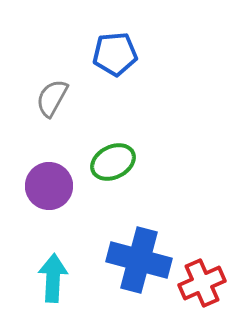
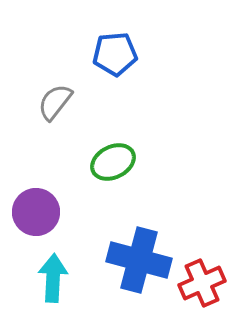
gray semicircle: moved 3 px right, 4 px down; rotated 9 degrees clockwise
purple circle: moved 13 px left, 26 px down
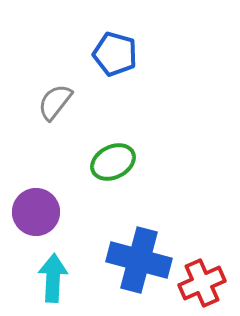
blue pentagon: rotated 21 degrees clockwise
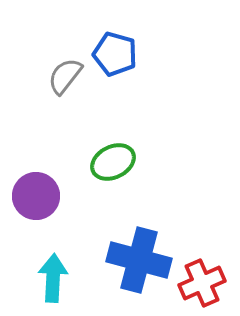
gray semicircle: moved 10 px right, 26 px up
purple circle: moved 16 px up
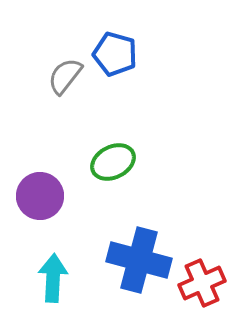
purple circle: moved 4 px right
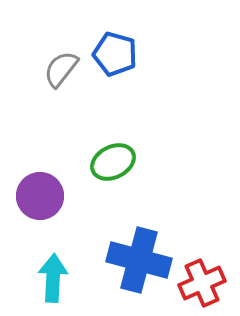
gray semicircle: moved 4 px left, 7 px up
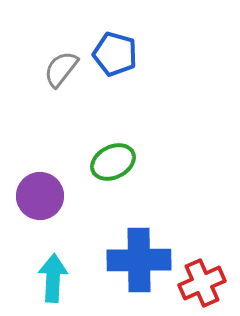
blue cross: rotated 16 degrees counterclockwise
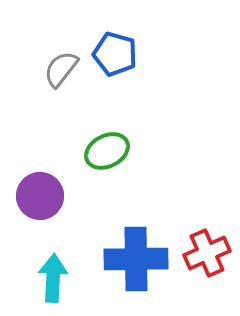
green ellipse: moved 6 px left, 11 px up
blue cross: moved 3 px left, 1 px up
red cross: moved 5 px right, 30 px up
